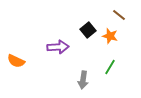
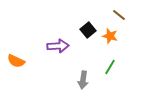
purple arrow: moved 1 px up
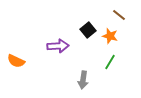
green line: moved 5 px up
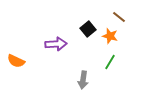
brown line: moved 2 px down
black square: moved 1 px up
purple arrow: moved 2 px left, 2 px up
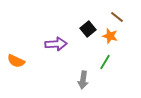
brown line: moved 2 px left
green line: moved 5 px left
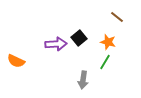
black square: moved 9 px left, 9 px down
orange star: moved 2 px left, 6 px down
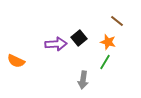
brown line: moved 4 px down
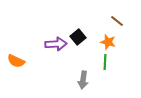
black square: moved 1 px left, 1 px up
green line: rotated 28 degrees counterclockwise
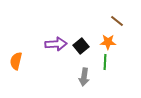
black square: moved 3 px right, 9 px down
orange star: rotated 14 degrees counterclockwise
orange semicircle: rotated 78 degrees clockwise
gray arrow: moved 1 px right, 3 px up
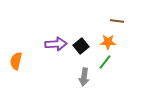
brown line: rotated 32 degrees counterclockwise
green line: rotated 35 degrees clockwise
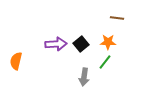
brown line: moved 3 px up
black square: moved 2 px up
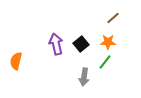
brown line: moved 4 px left; rotated 48 degrees counterclockwise
purple arrow: rotated 100 degrees counterclockwise
